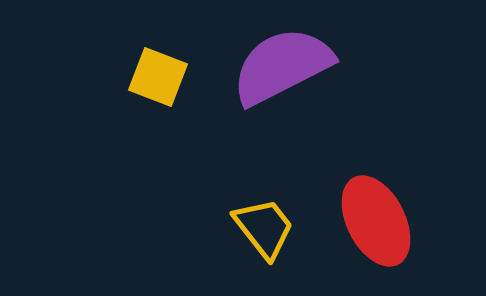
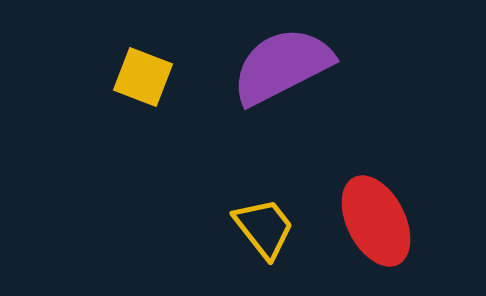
yellow square: moved 15 px left
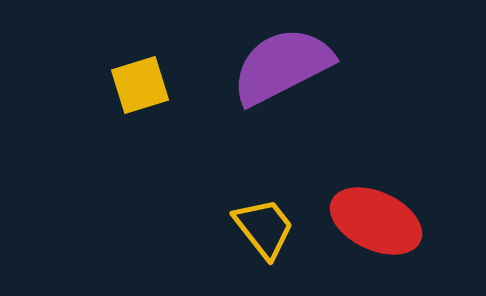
yellow square: moved 3 px left, 8 px down; rotated 38 degrees counterclockwise
red ellipse: rotated 38 degrees counterclockwise
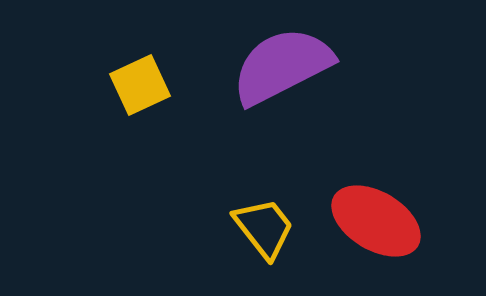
yellow square: rotated 8 degrees counterclockwise
red ellipse: rotated 6 degrees clockwise
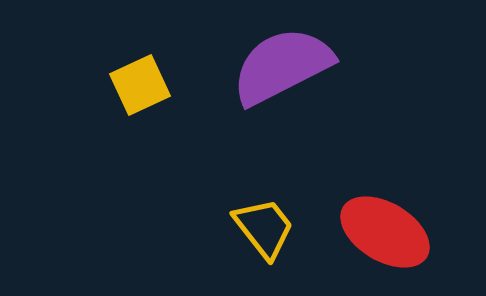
red ellipse: moved 9 px right, 11 px down
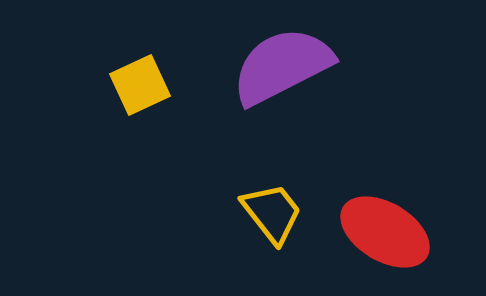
yellow trapezoid: moved 8 px right, 15 px up
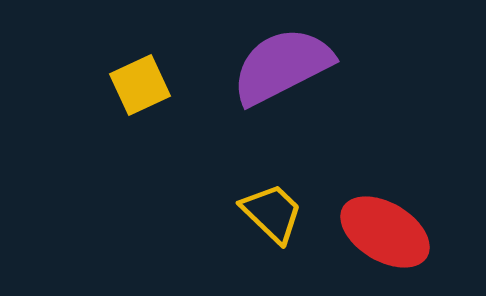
yellow trapezoid: rotated 8 degrees counterclockwise
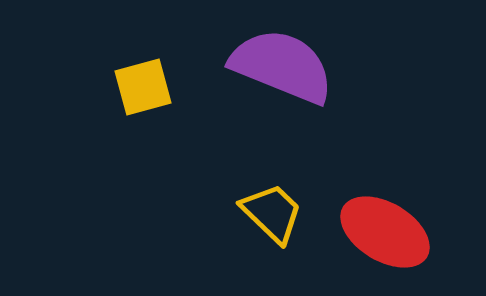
purple semicircle: rotated 49 degrees clockwise
yellow square: moved 3 px right, 2 px down; rotated 10 degrees clockwise
